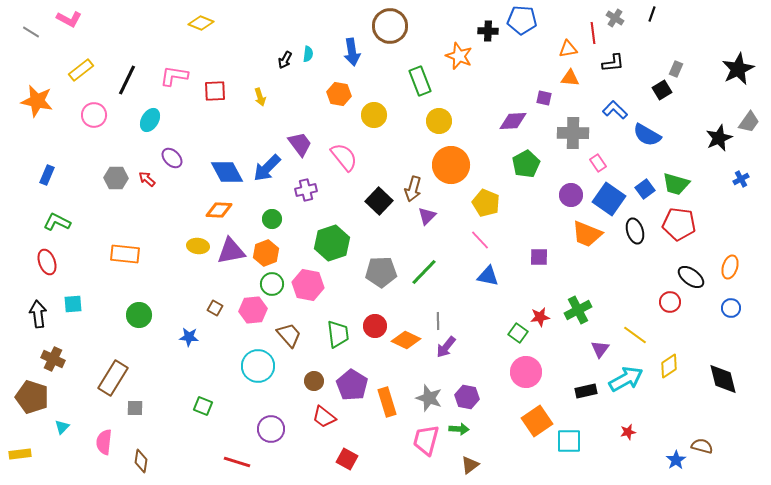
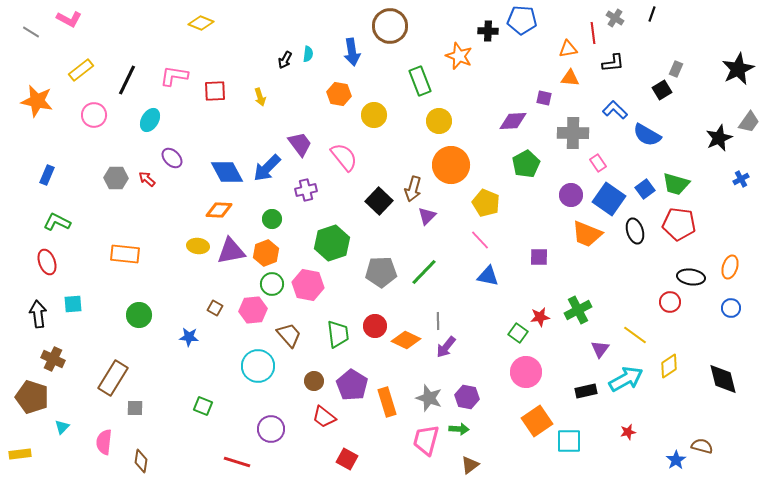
black ellipse at (691, 277): rotated 28 degrees counterclockwise
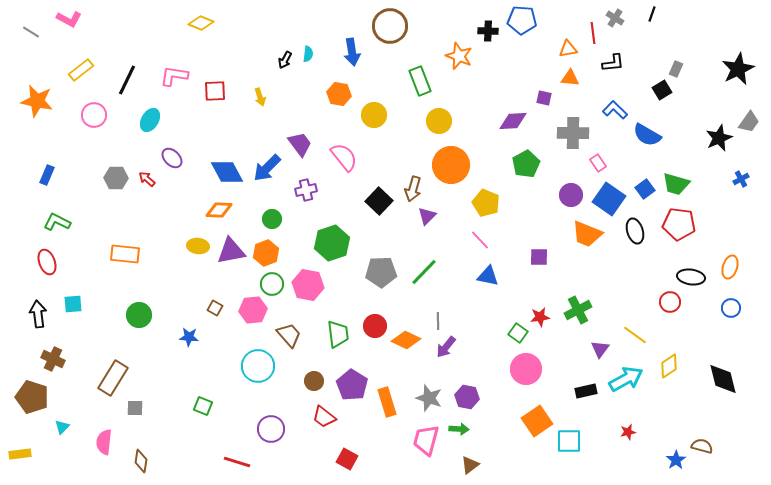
pink circle at (526, 372): moved 3 px up
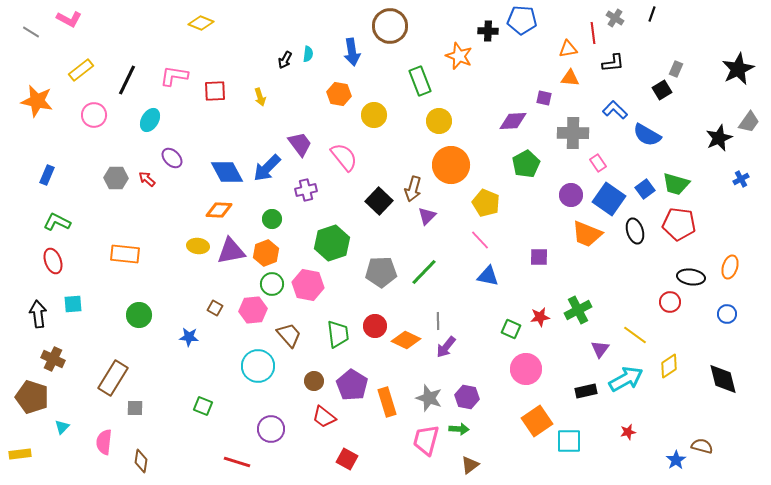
red ellipse at (47, 262): moved 6 px right, 1 px up
blue circle at (731, 308): moved 4 px left, 6 px down
green square at (518, 333): moved 7 px left, 4 px up; rotated 12 degrees counterclockwise
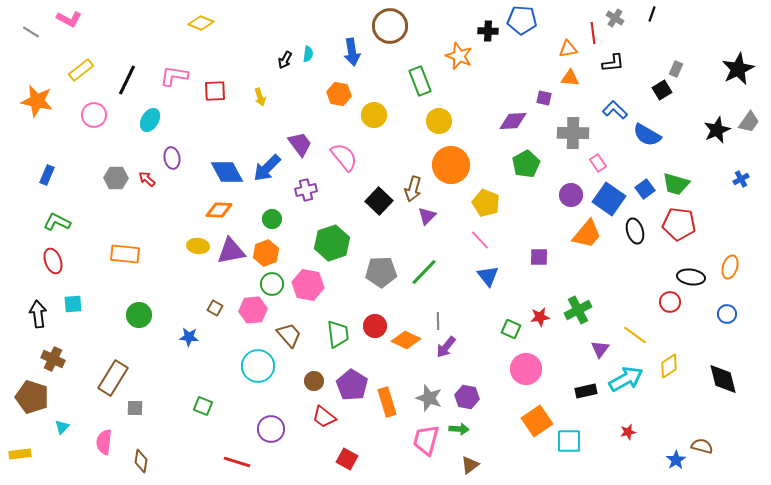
black star at (719, 138): moved 2 px left, 8 px up
purple ellipse at (172, 158): rotated 35 degrees clockwise
orange trapezoid at (587, 234): rotated 72 degrees counterclockwise
blue triangle at (488, 276): rotated 40 degrees clockwise
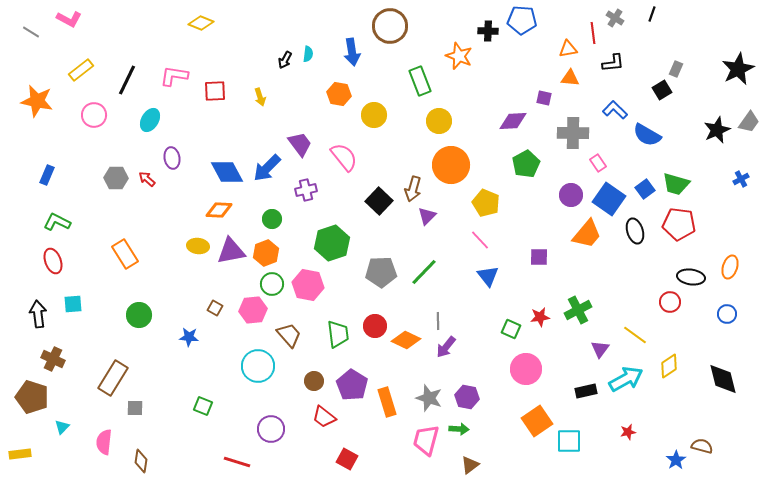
orange rectangle at (125, 254): rotated 52 degrees clockwise
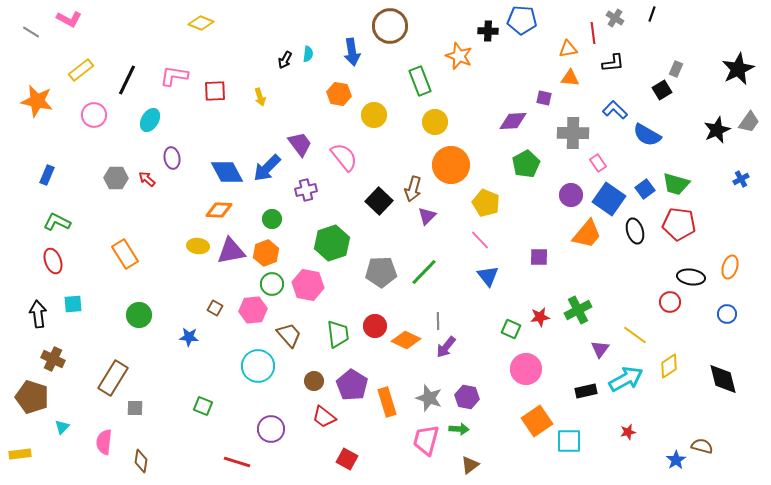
yellow circle at (439, 121): moved 4 px left, 1 px down
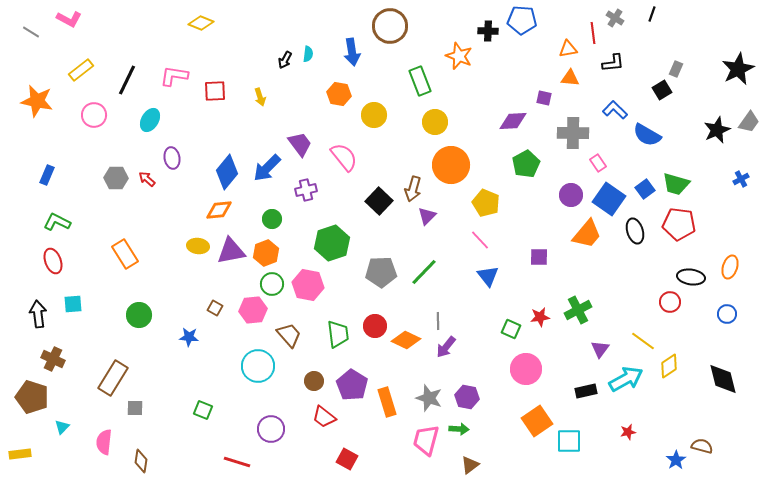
blue diamond at (227, 172): rotated 68 degrees clockwise
orange diamond at (219, 210): rotated 8 degrees counterclockwise
yellow line at (635, 335): moved 8 px right, 6 px down
green square at (203, 406): moved 4 px down
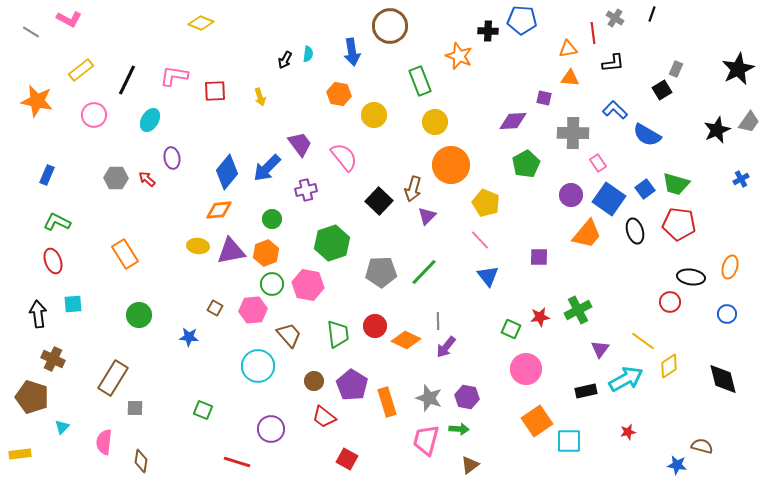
blue star at (676, 460): moved 1 px right, 5 px down; rotated 30 degrees counterclockwise
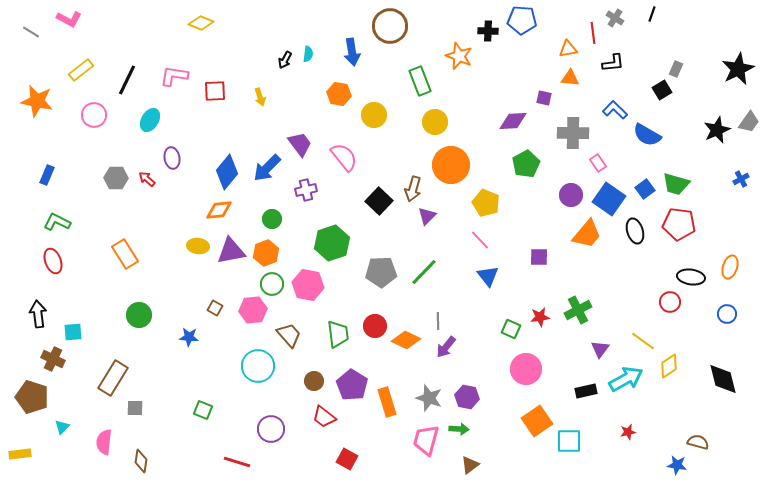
cyan square at (73, 304): moved 28 px down
brown semicircle at (702, 446): moved 4 px left, 4 px up
